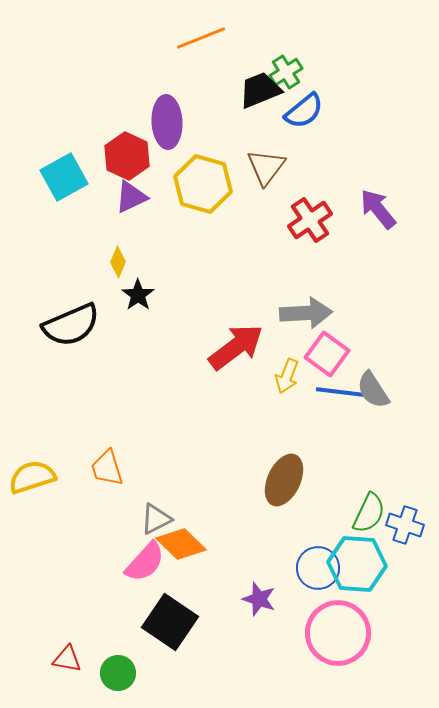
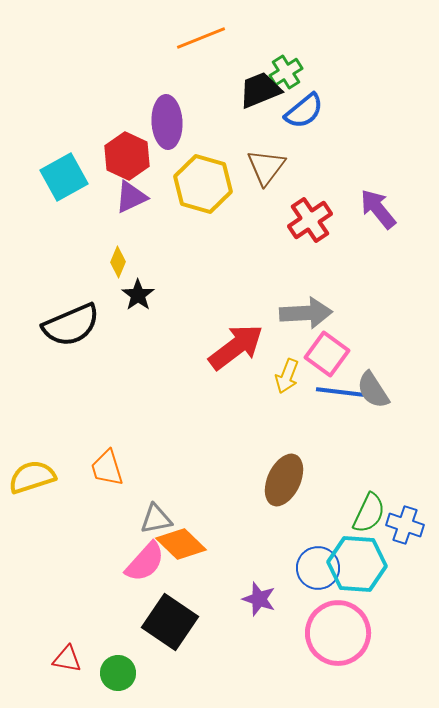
gray triangle: rotated 16 degrees clockwise
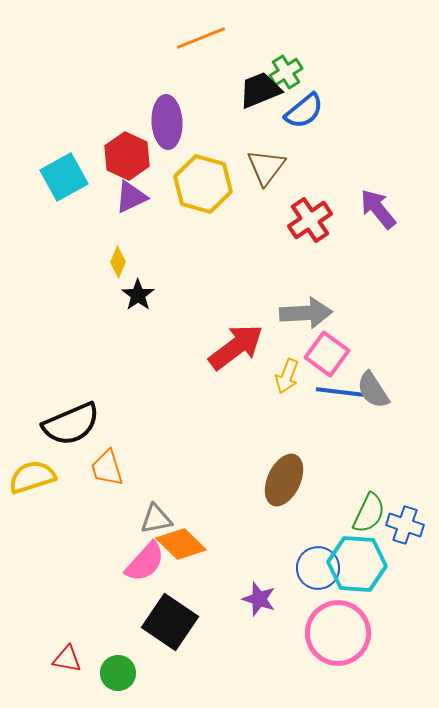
black semicircle: moved 99 px down
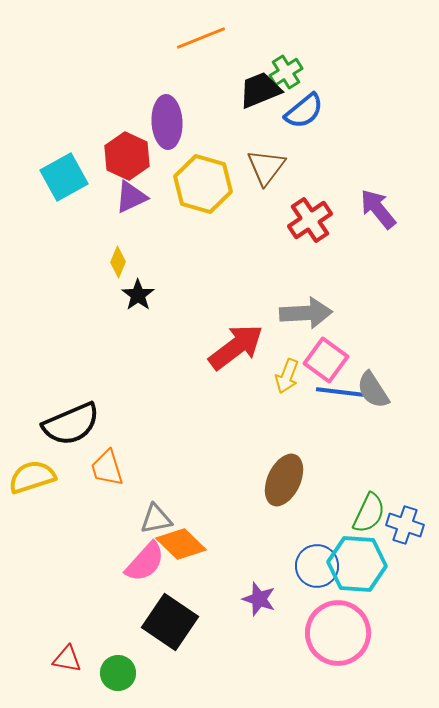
pink square: moved 1 px left, 6 px down
blue circle: moved 1 px left, 2 px up
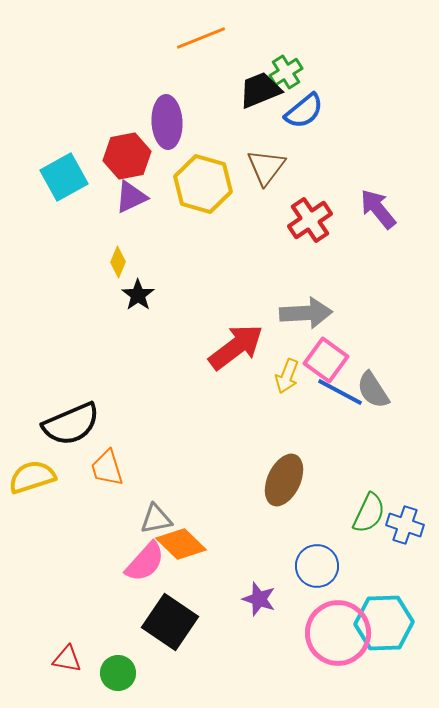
red hexagon: rotated 24 degrees clockwise
blue line: rotated 21 degrees clockwise
cyan hexagon: moved 27 px right, 59 px down; rotated 6 degrees counterclockwise
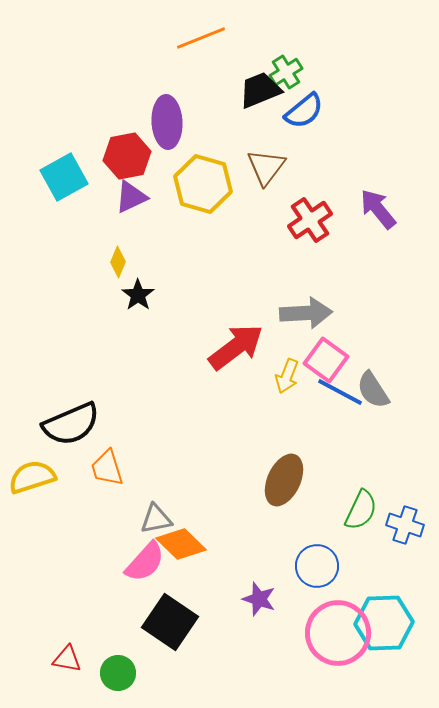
green semicircle: moved 8 px left, 3 px up
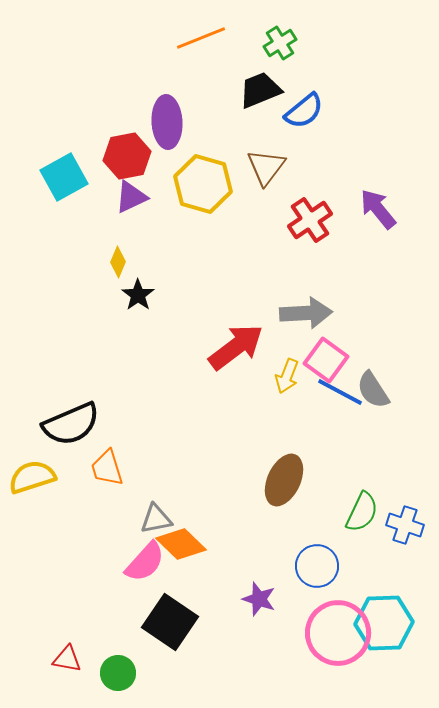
green cross: moved 6 px left, 29 px up
green semicircle: moved 1 px right, 2 px down
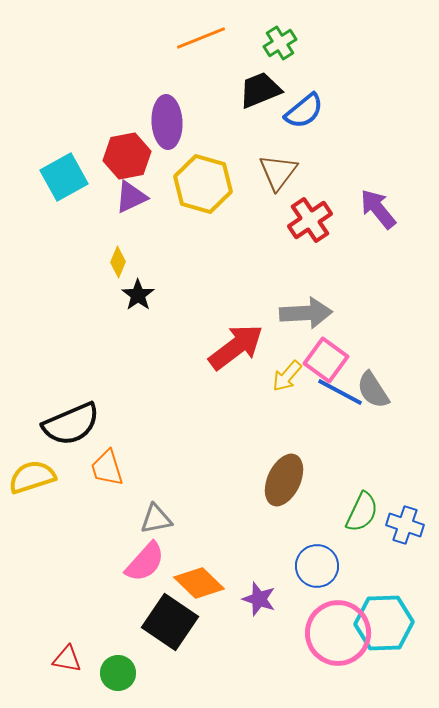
brown triangle: moved 12 px right, 5 px down
yellow arrow: rotated 20 degrees clockwise
orange diamond: moved 18 px right, 39 px down
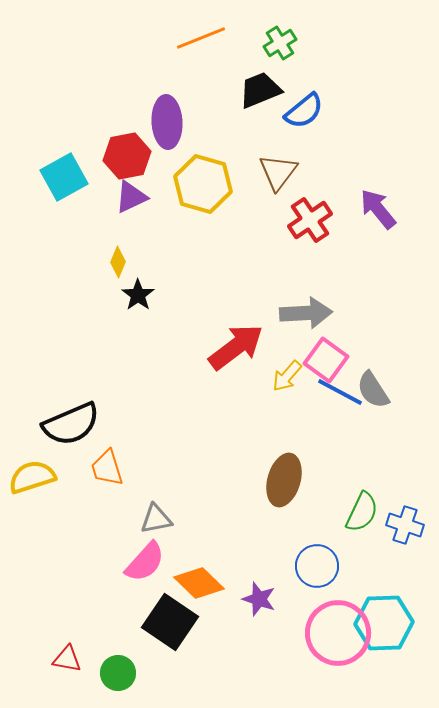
brown ellipse: rotated 9 degrees counterclockwise
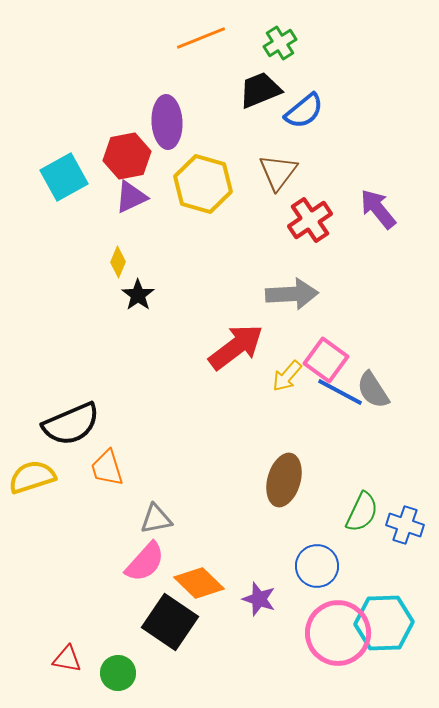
gray arrow: moved 14 px left, 19 px up
